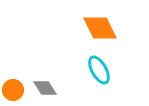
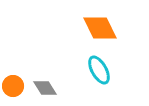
orange circle: moved 4 px up
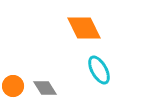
orange diamond: moved 16 px left
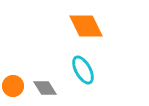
orange diamond: moved 2 px right, 2 px up
cyan ellipse: moved 16 px left
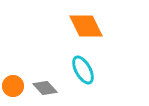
gray diamond: rotated 10 degrees counterclockwise
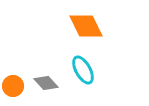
gray diamond: moved 1 px right, 5 px up
